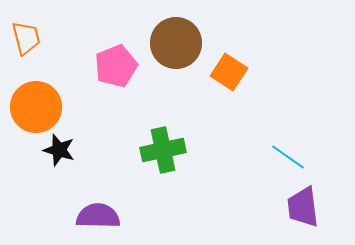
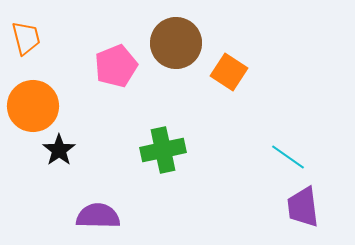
orange circle: moved 3 px left, 1 px up
black star: rotated 20 degrees clockwise
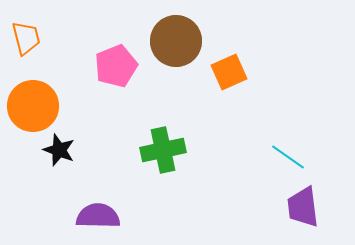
brown circle: moved 2 px up
orange square: rotated 33 degrees clockwise
black star: rotated 16 degrees counterclockwise
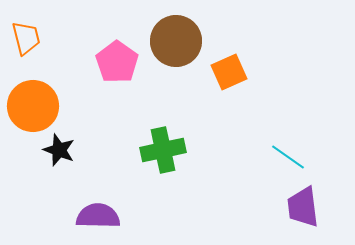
pink pentagon: moved 1 px right, 4 px up; rotated 15 degrees counterclockwise
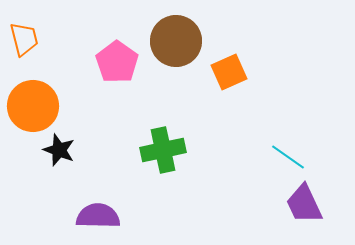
orange trapezoid: moved 2 px left, 1 px down
purple trapezoid: moved 1 px right, 3 px up; rotated 18 degrees counterclockwise
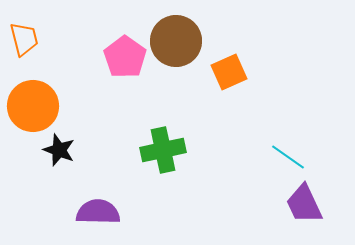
pink pentagon: moved 8 px right, 5 px up
purple semicircle: moved 4 px up
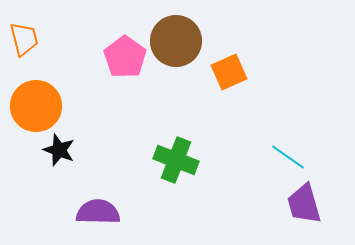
orange circle: moved 3 px right
green cross: moved 13 px right, 10 px down; rotated 33 degrees clockwise
purple trapezoid: rotated 9 degrees clockwise
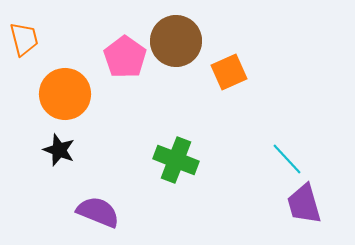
orange circle: moved 29 px right, 12 px up
cyan line: moved 1 px left, 2 px down; rotated 12 degrees clockwise
purple semicircle: rotated 21 degrees clockwise
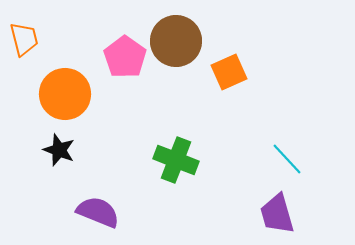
purple trapezoid: moved 27 px left, 10 px down
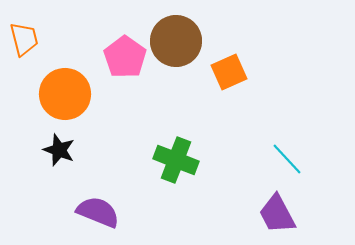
purple trapezoid: rotated 12 degrees counterclockwise
